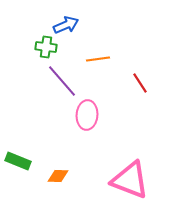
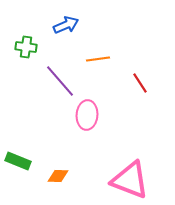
green cross: moved 20 px left
purple line: moved 2 px left
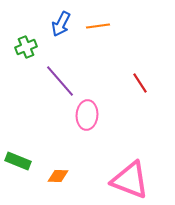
blue arrow: moved 5 px left, 1 px up; rotated 140 degrees clockwise
green cross: rotated 30 degrees counterclockwise
orange line: moved 33 px up
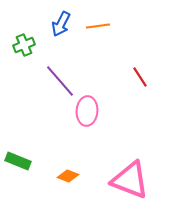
green cross: moved 2 px left, 2 px up
red line: moved 6 px up
pink ellipse: moved 4 px up
orange diamond: moved 10 px right; rotated 20 degrees clockwise
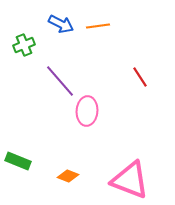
blue arrow: rotated 90 degrees counterclockwise
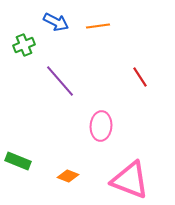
blue arrow: moved 5 px left, 2 px up
pink ellipse: moved 14 px right, 15 px down
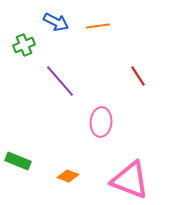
red line: moved 2 px left, 1 px up
pink ellipse: moved 4 px up
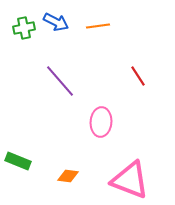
green cross: moved 17 px up; rotated 10 degrees clockwise
orange diamond: rotated 15 degrees counterclockwise
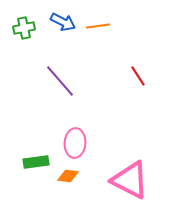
blue arrow: moved 7 px right
pink ellipse: moved 26 px left, 21 px down
green rectangle: moved 18 px right, 1 px down; rotated 30 degrees counterclockwise
pink triangle: rotated 6 degrees clockwise
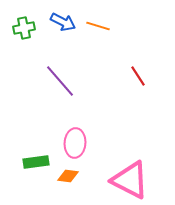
orange line: rotated 25 degrees clockwise
